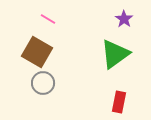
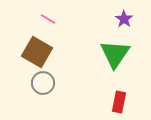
green triangle: rotated 20 degrees counterclockwise
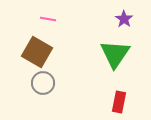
pink line: rotated 21 degrees counterclockwise
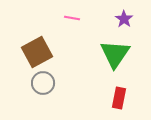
pink line: moved 24 px right, 1 px up
brown square: rotated 32 degrees clockwise
red rectangle: moved 4 px up
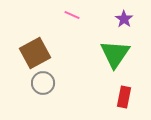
pink line: moved 3 px up; rotated 14 degrees clockwise
brown square: moved 2 px left, 1 px down
red rectangle: moved 5 px right, 1 px up
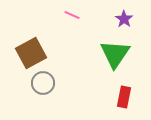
brown square: moved 4 px left
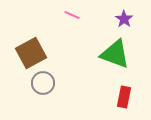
green triangle: rotated 44 degrees counterclockwise
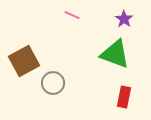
brown square: moved 7 px left, 8 px down
gray circle: moved 10 px right
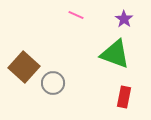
pink line: moved 4 px right
brown square: moved 6 px down; rotated 20 degrees counterclockwise
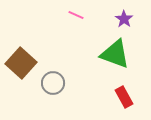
brown square: moved 3 px left, 4 px up
red rectangle: rotated 40 degrees counterclockwise
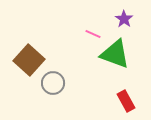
pink line: moved 17 px right, 19 px down
brown square: moved 8 px right, 3 px up
red rectangle: moved 2 px right, 4 px down
